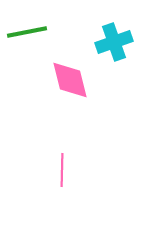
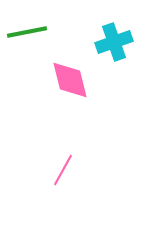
pink line: moved 1 px right; rotated 28 degrees clockwise
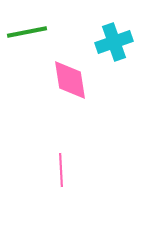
pink diamond: rotated 6 degrees clockwise
pink line: moved 2 px left; rotated 32 degrees counterclockwise
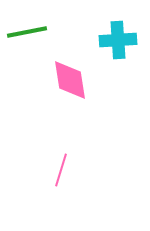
cyan cross: moved 4 px right, 2 px up; rotated 15 degrees clockwise
pink line: rotated 20 degrees clockwise
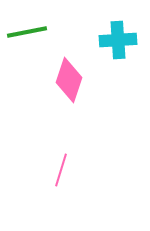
pink diamond: moved 1 px left; rotated 27 degrees clockwise
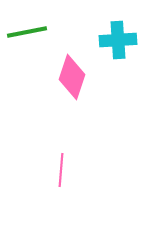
pink diamond: moved 3 px right, 3 px up
pink line: rotated 12 degrees counterclockwise
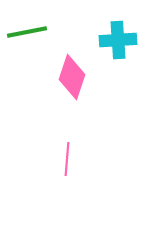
pink line: moved 6 px right, 11 px up
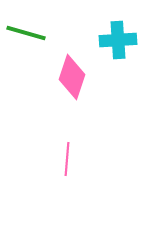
green line: moved 1 px left, 1 px down; rotated 27 degrees clockwise
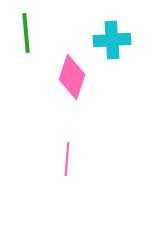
green line: rotated 69 degrees clockwise
cyan cross: moved 6 px left
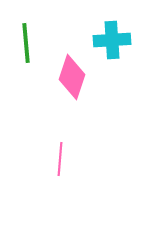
green line: moved 10 px down
pink line: moved 7 px left
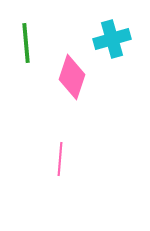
cyan cross: moved 1 px up; rotated 12 degrees counterclockwise
